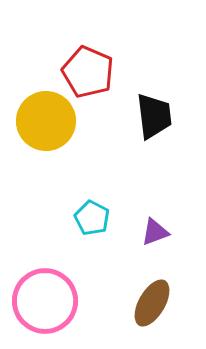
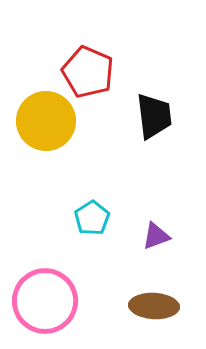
cyan pentagon: rotated 12 degrees clockwise
purple triangle: moved 1 px right, 4 px down
brown ellipse: moved 2 px right, 3 px down; rotated 63 degrees clockwise
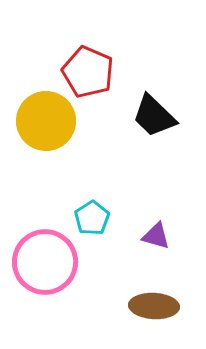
black trapezoid: rotated 141 degrees clockwise
purple triangle: rotated 36 degrees clockwise
pink circle: moved 39 px up
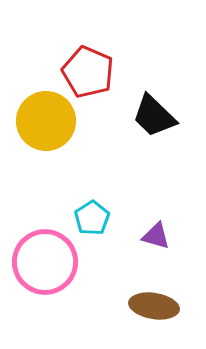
brown ellipse: rotated 6 degrees clockwise
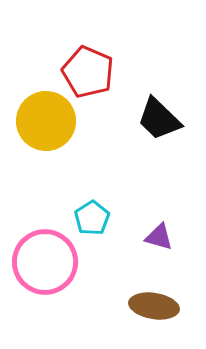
black trapezoid: moved 5 px right, 3 px down
purple triangle: moved 3 px right, 1 px down
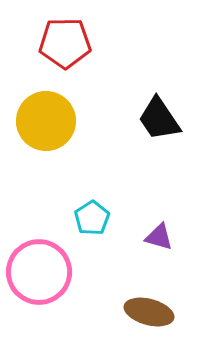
red pentagon: moved 23 px left, 29 px up; rotated 24 degrees counterclockwise
black trapezoid: rotated 12 degrees clockwise
pink circle: moved 6 px left, 10 px down
brown ellipse: moved 5 px left, 6 px down; rotated 6 degrees clockwise
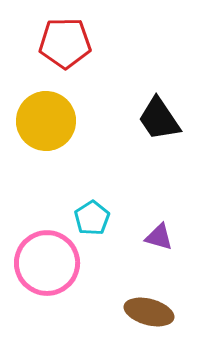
pink circle: moved 8 px right, 9 px up
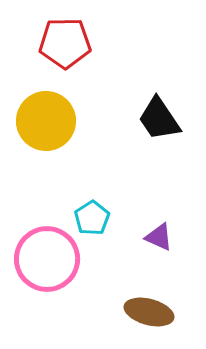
purple triangle: rotated 8 degrees clockwise
pink circle: moved 4 px up
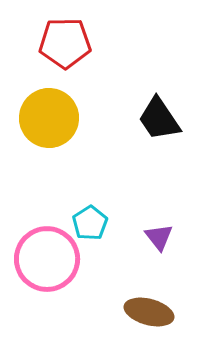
yellow circle: moved 3 px right, 3 px up
cyan pentagon: moved 2 px left, 5 px down
purple triangle: rotated 28 degrees clockwise
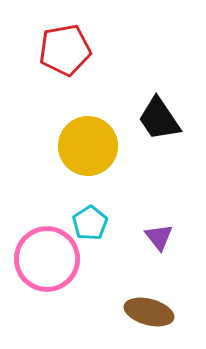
red pentagon: moved 7 px down; rotated 9 degrees counterclockwise
yellow circle: moved 39 px right, 28 px down
